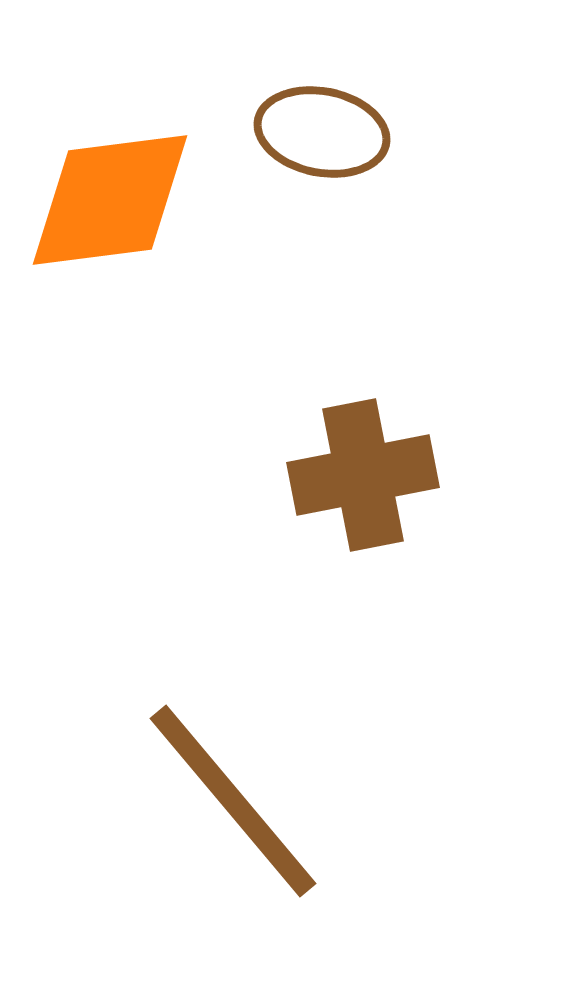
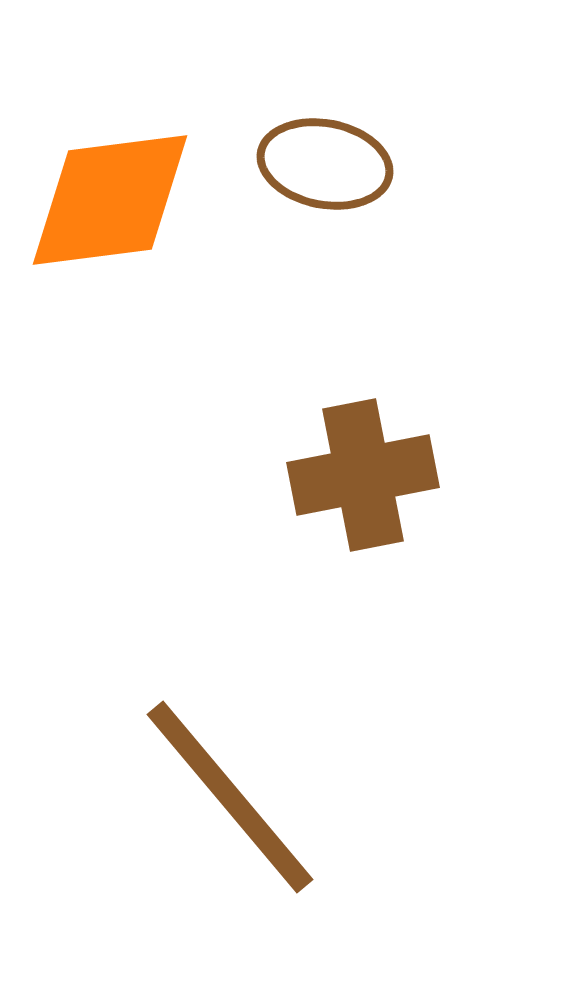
brown ellipse: moved 3 px right, 32 px down
brown line: moved 3 px left, 4 px up
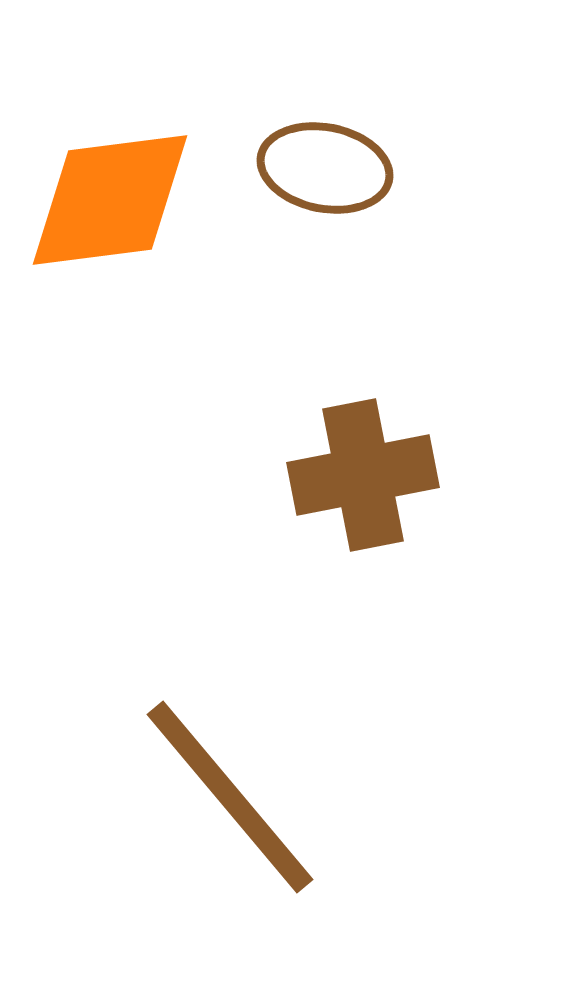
brown ellipse: moved 4 px down
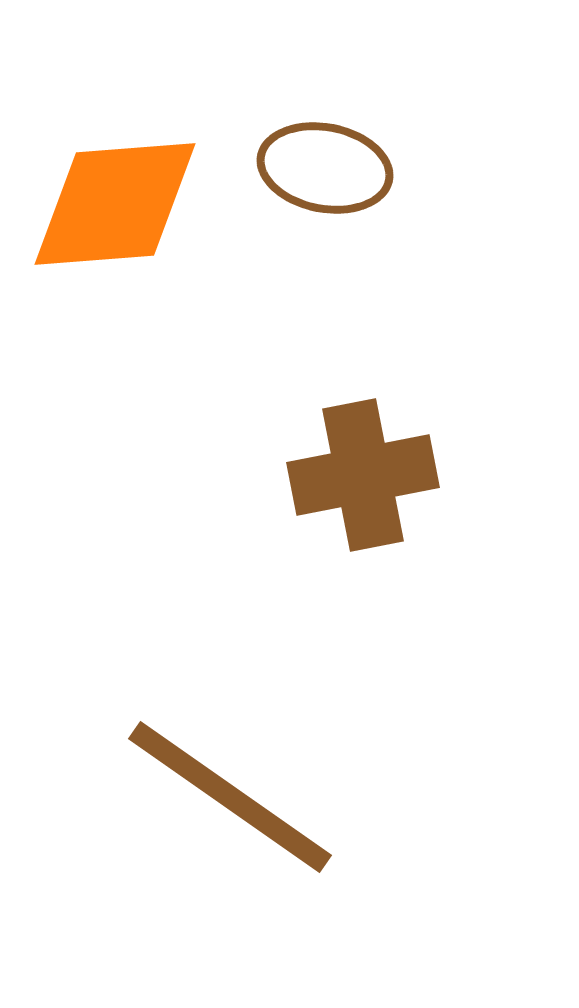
orange diamond: moved 5 px right, 4 px down; rotated 3 degrees clockwise
brown line: rotated 15 degrees counterclockwise
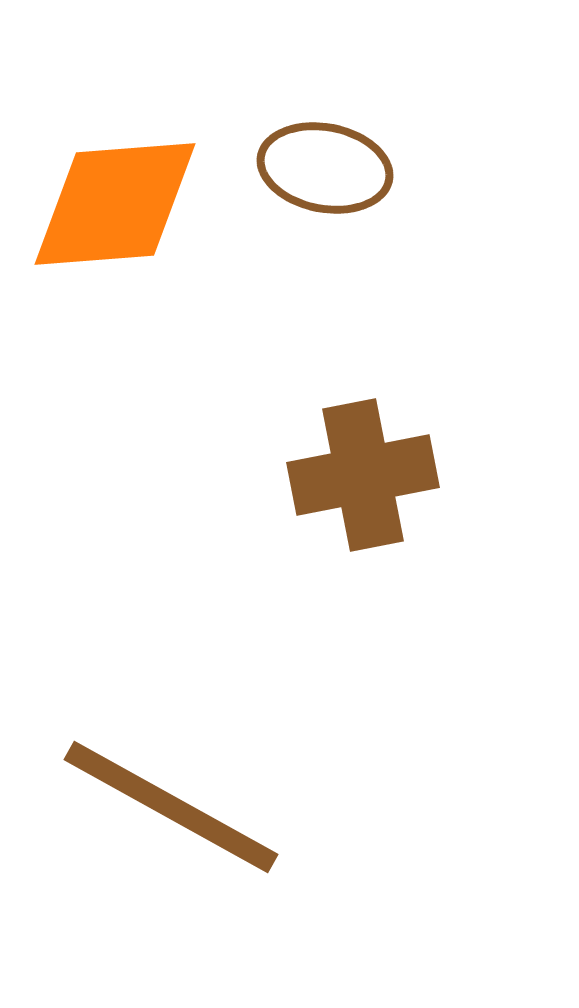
brown line: moved 59 px left, 10 px down; rotated 6 degrees counterclockwise
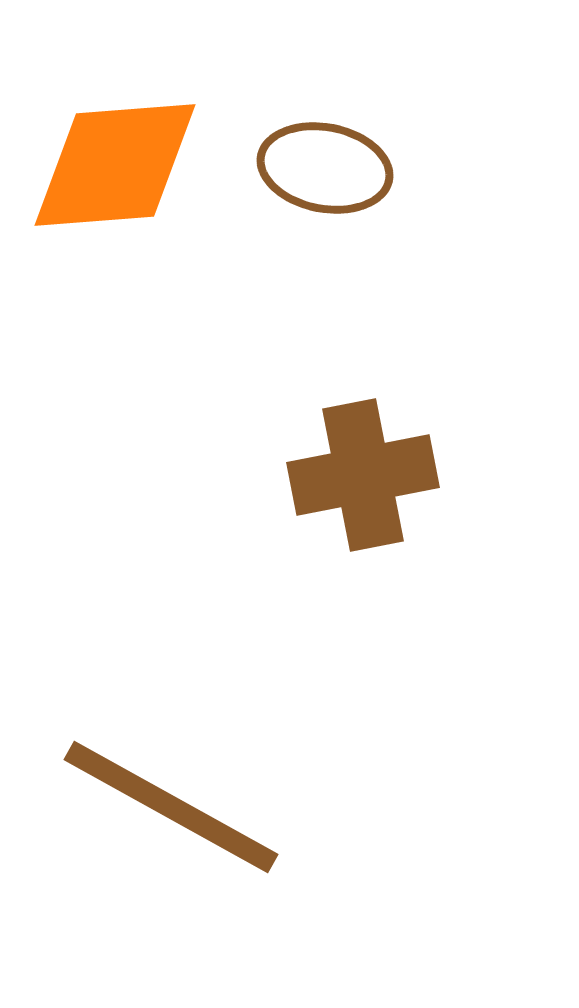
orange diamond: moved 39 px up
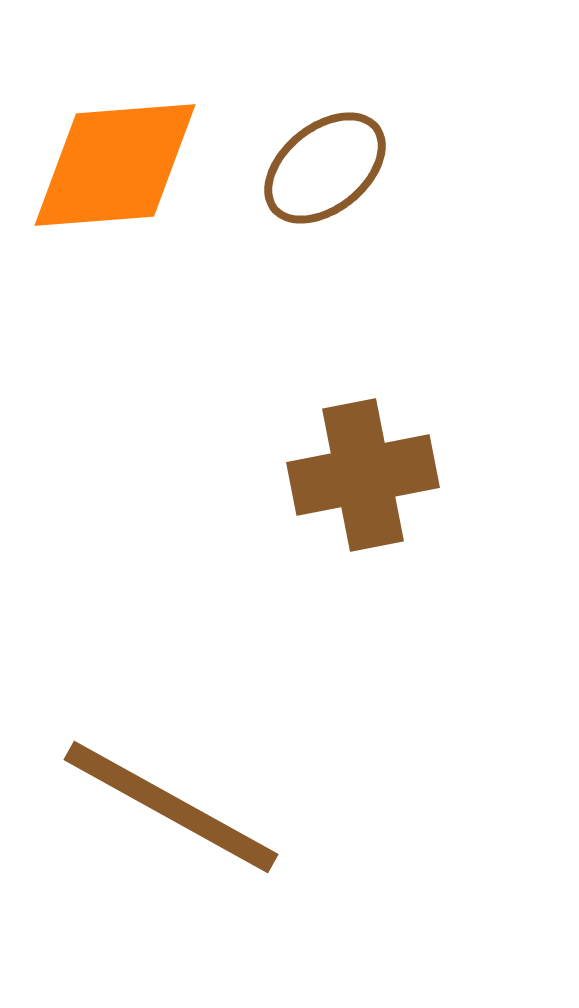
brown ellipse: rotated 50 degrees counterclockwise
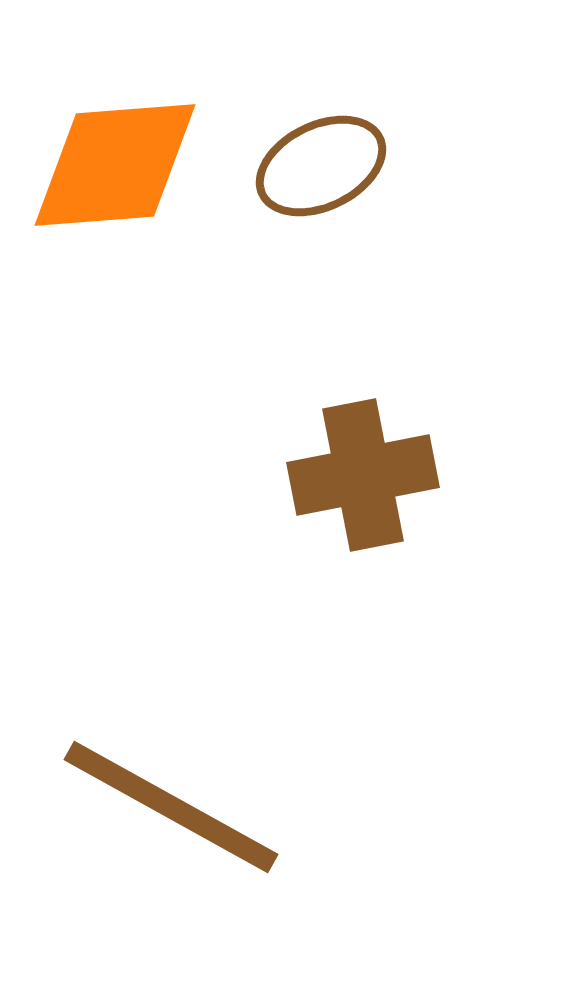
brown ellipse: moved 4 px left, 2 px up; rotated 13 degrees clockwise
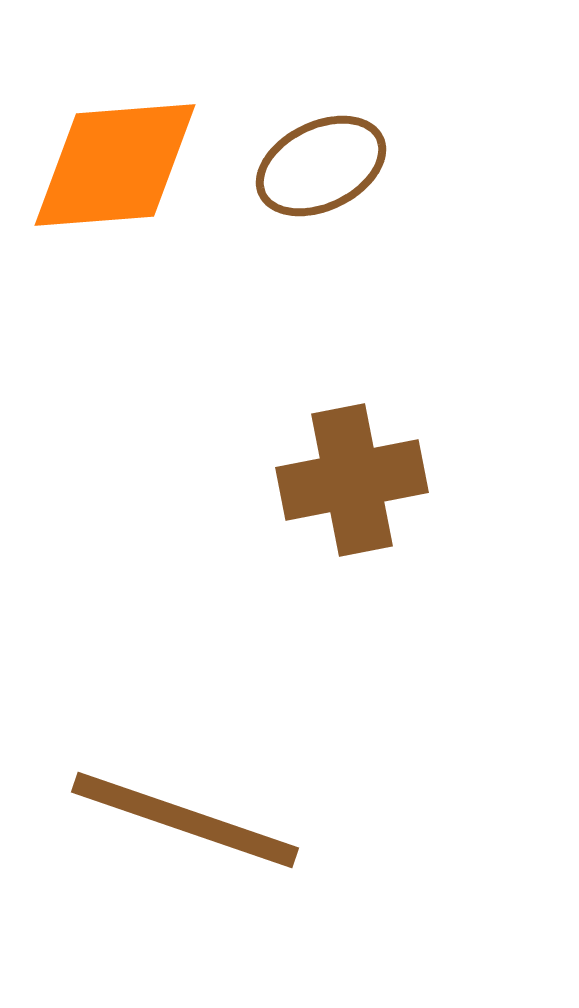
brown cross: moved 11 px left, 5 px down
brown line: moved 14 px right, 13 px down; rotated 10 degrees counterclockwise
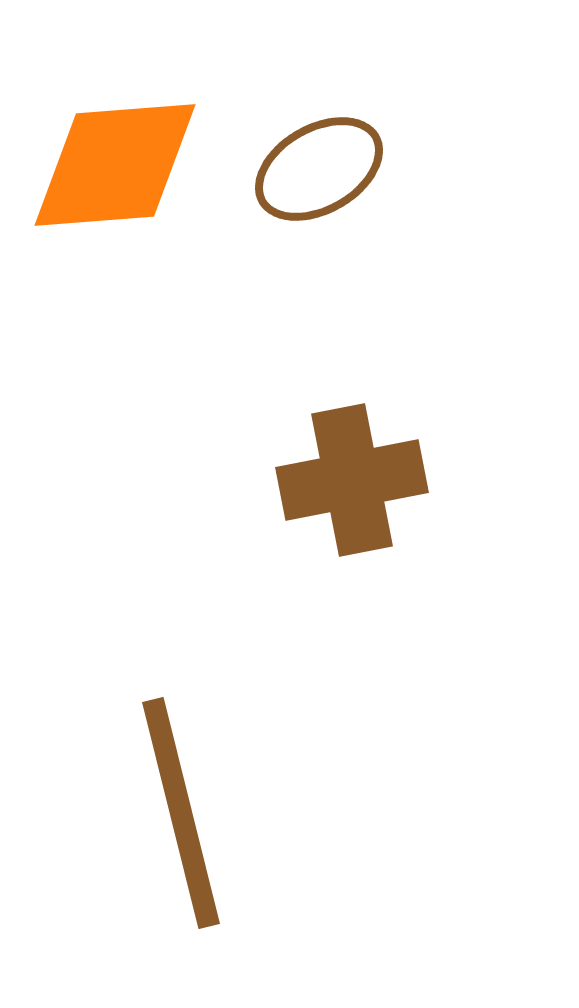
brown ellipse: moved 2 px left, 3 px down; rotated 4 degrees counterclockwise
brown line: moved 4 px left, 7 px up; rotated 57 degrees clockwise
